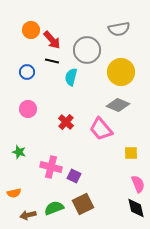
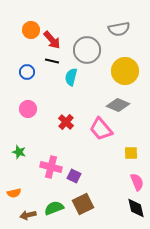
yellow circle: moved 4 px right, 1 px up
pink semicircle: moved 1 px left, 2 px up
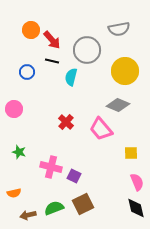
pink circle: moved 14 px left
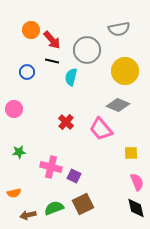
green star: rotated 24 degrees counterclockwise
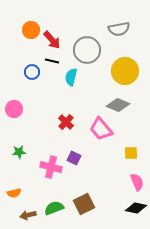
blue circle: moved 5 px right
purple square: moved 18 px up
brown square: moved 1 px right
black diamond: rotated 65 degrees counterclockwise
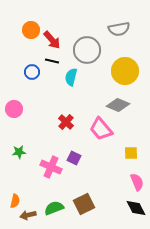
pink cross: rotated 10 degrees clockwise
orange semicircle: moved 1 px right, 8 px down; rotated 64 degrees counterclockwise
black diamond: rotated 50 degrees clockwise
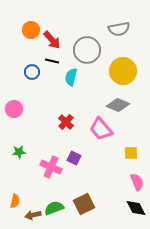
yellow circle: moved 2 px left
brown arrow: moved 5 px right
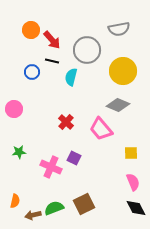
pink semicircle: moved 4 px left
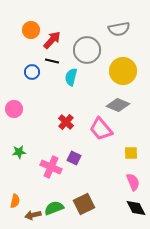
red arrow: rotated 96 degrees counterclockwise
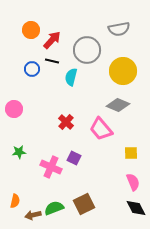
blue circle: moved 3 px up
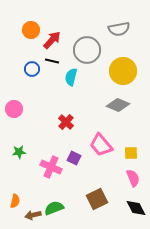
pink trapezoid: moved 16 px down
pink semicircle: moved 4 px up
brown square: moved 13 px right, 5 px up
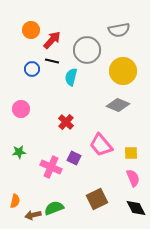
gray semicircle: moved 1 px down
pink circle: moved 7 px right
